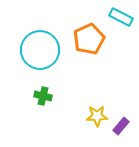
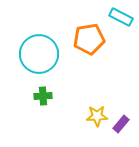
orange pentagon: rotated 16 degrees clockwise
cyan circle: moved 1 px left, 4 px down
green cross: rotated 18 degrees counterclockwise
purple rectangle: moved 2 px up
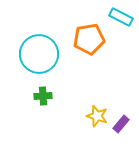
yellow star: rotated 20 degrees clockwise
